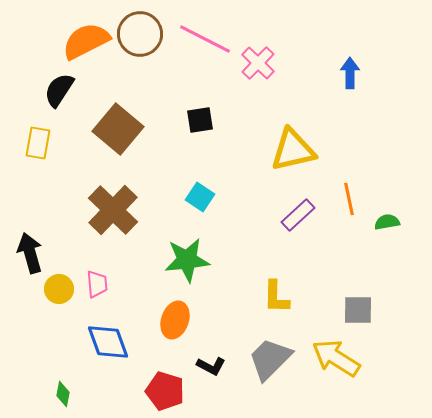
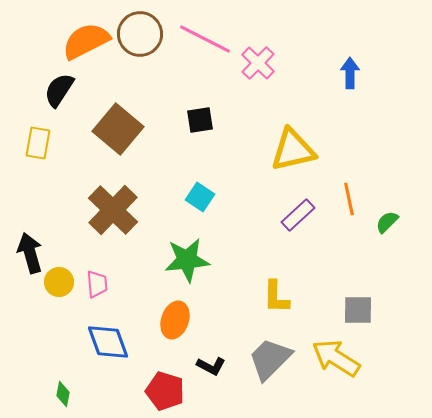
green semicircle: rotated 35 degrees counterclockwise
yellow circle: moved 7 px up
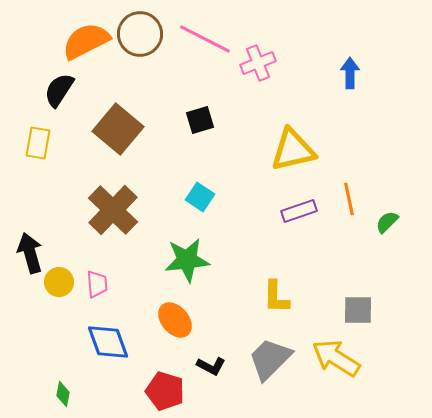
pink cross: rotated 24 degrees clockwise
black square: rotated 8 degrees counterclockwise
purple rectangle: moved 1 px right, 4 px up; rotated 24 degrees clockwise
orange ellipse: rotated 60 degrees counterclockwise
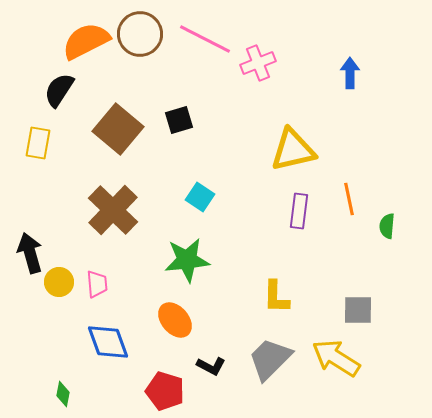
black square: moved 21 px left
purple rectangle: rotated 64 degrees counterclockwise
green semicircle: moved 4 px down; rotated 40 degrees counterclockwise
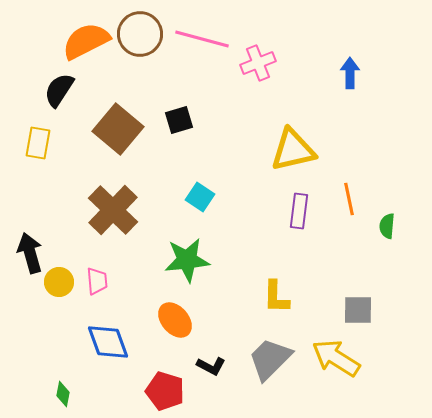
pink line: moved 3 px left; rotated 12 degrees counterclockwise
pink trapezoid: moved 3 px up
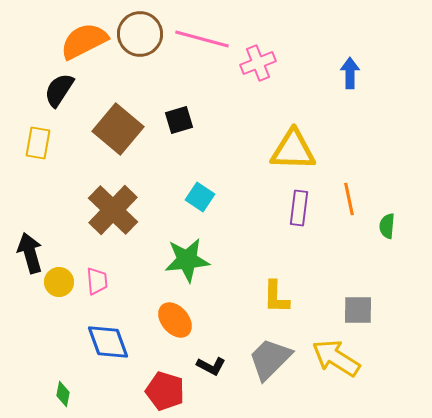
orange semicircle: moved 2 px left
yellow triangle: rotated 15 degrees clockwise
purple rectangle: moved 3 px up
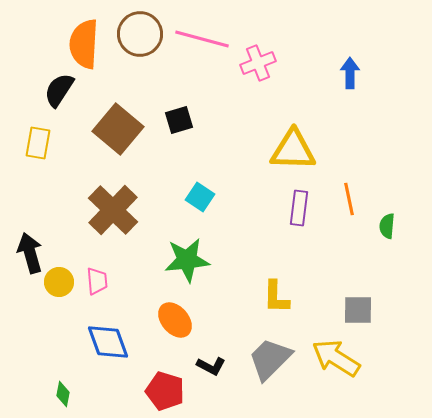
orange semicircle: moved 3 px down; rotated 60 degrees counterclockwise
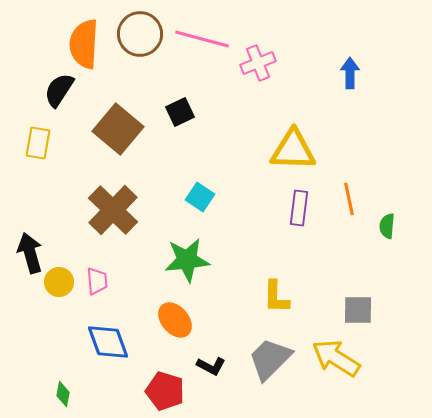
black square: moved 1 px right, 8 px up; rotated 8 degrees counterclockwise
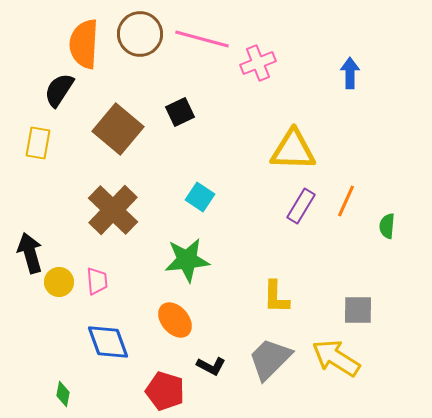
orange line: moved 3 px left, 2 px down; rotated 36 degrees clockwise
purple rectangle: moved 2 px right, 2 px up; rotated 24 degrees clockwise
